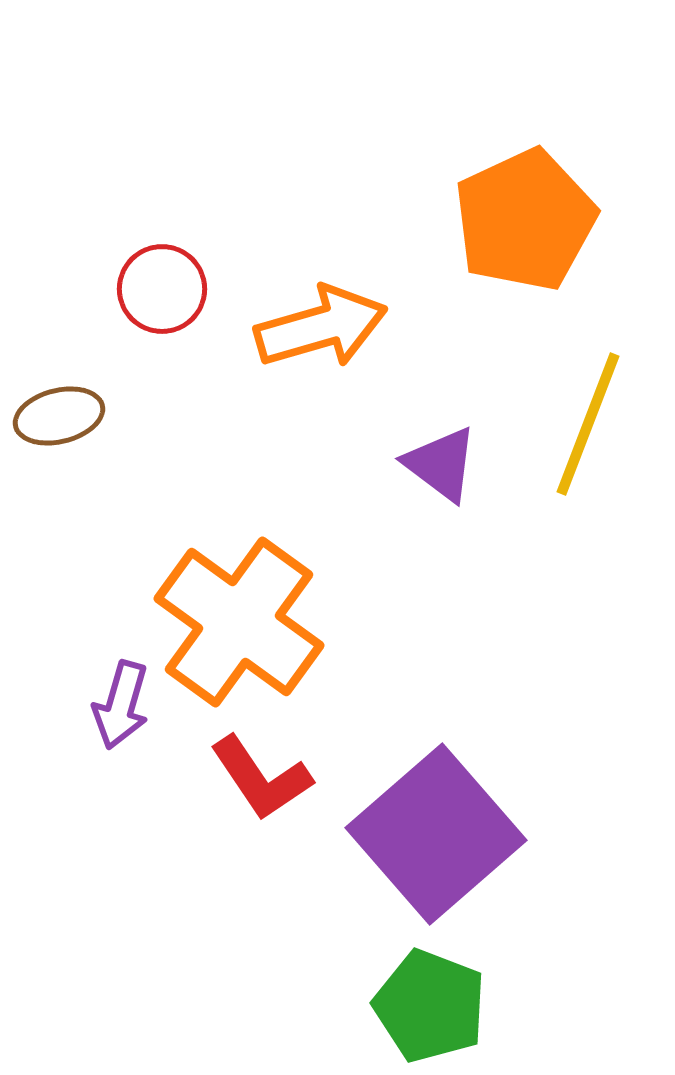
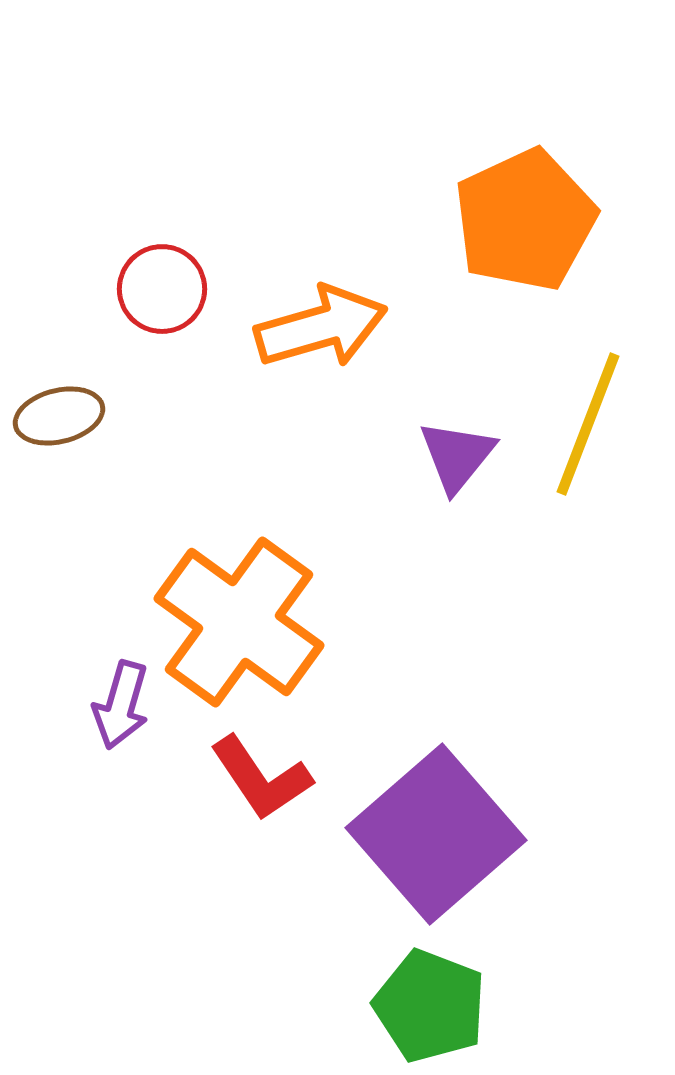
purple triangle: moved 16 px right, 8 px up; rotated 32 degrees clockwise
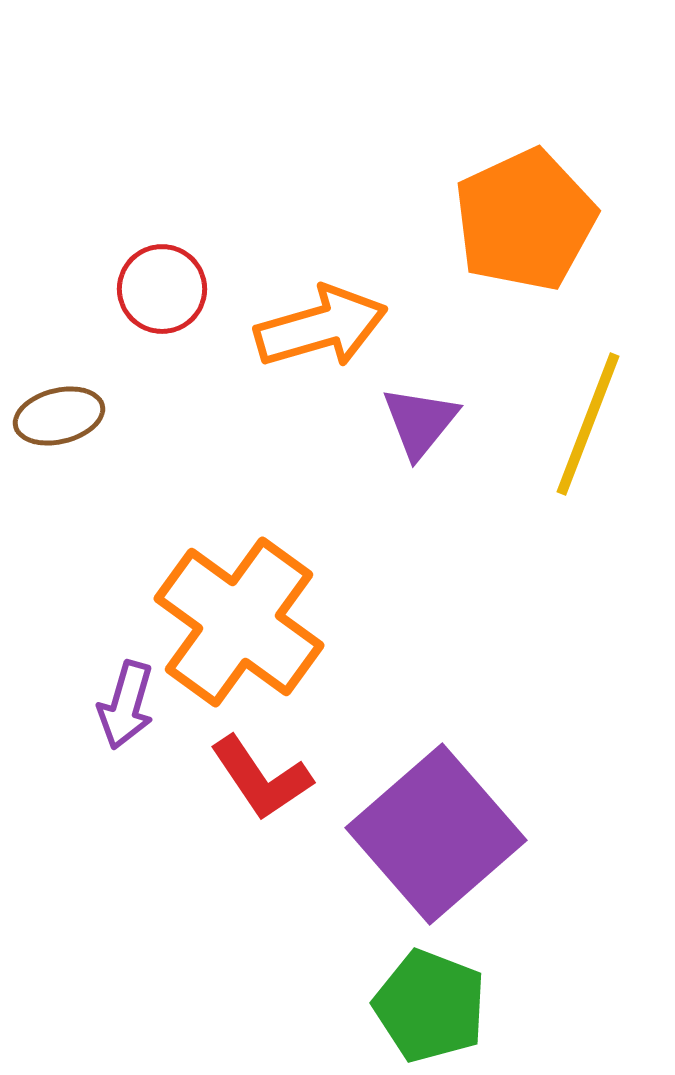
purple triangle: moved 37 px left, 34 px up
purple arrow: moved 5 px right
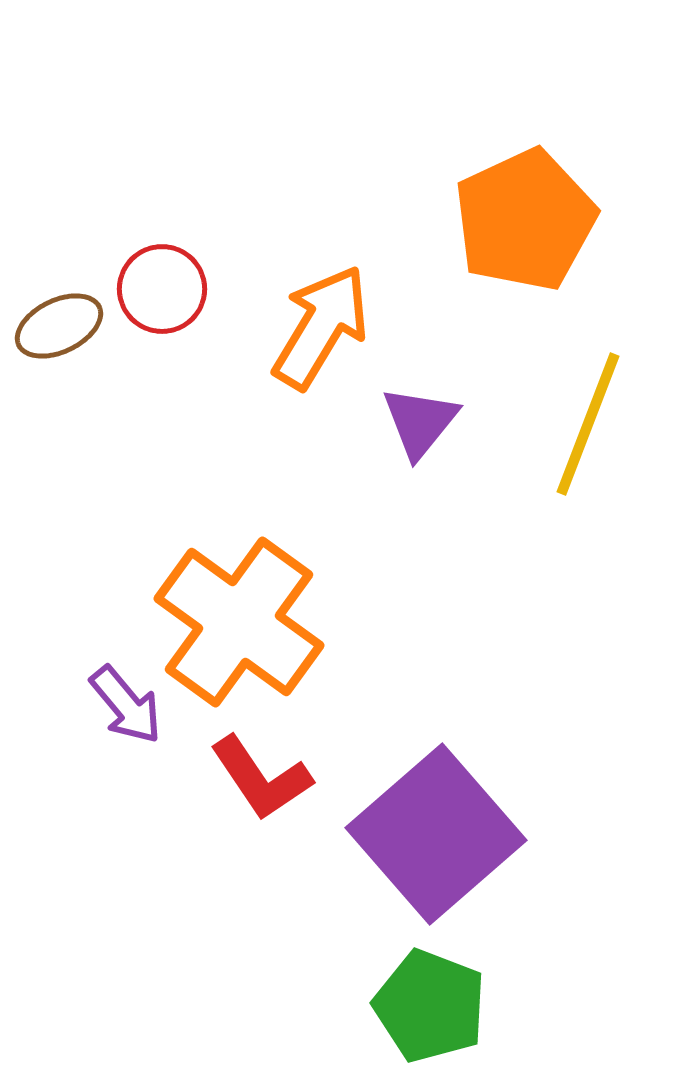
orange arrow: rotated 43 degrees counterclockwise
brown ellipse: moved 90 px up; rotated 12 degrees counterclockwise
purple arrow: rotated 56 degrees counterclockwise
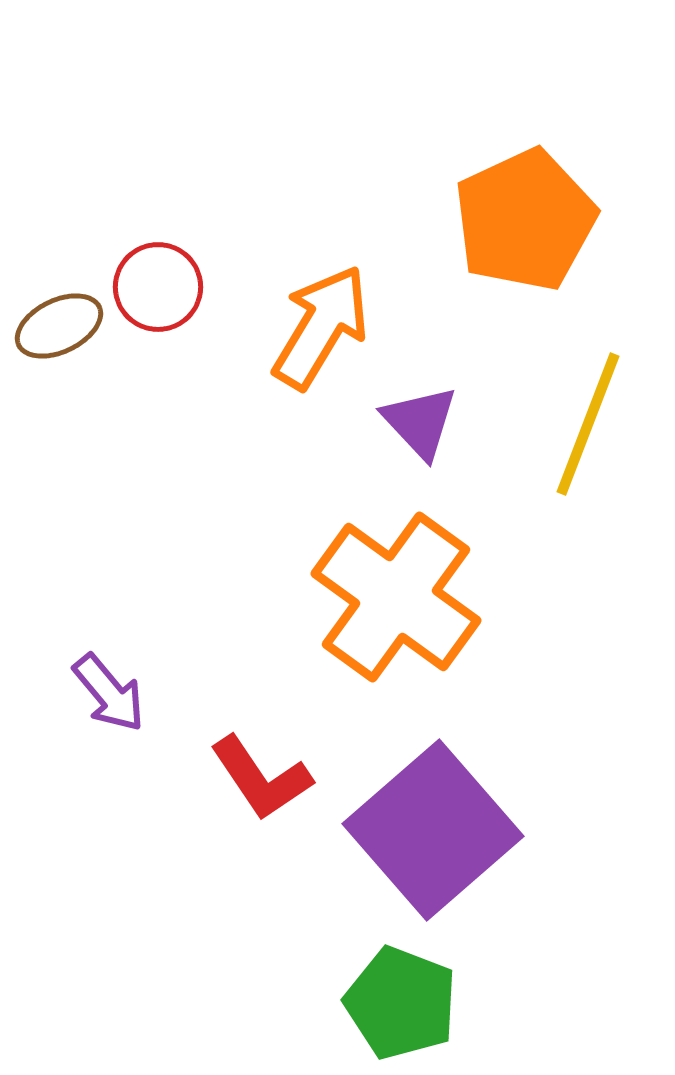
red circle: moved 4 px left, 2 px up
purple triangle: rotated 22 degrees counterclockwise
orange cross: moved 157 px right, 25 px up
purple arrow: moved 17 px left, 12 px up
purple square: moved 3 px left, 4 px up
green pentagon: moved 29 px left, 3 px up
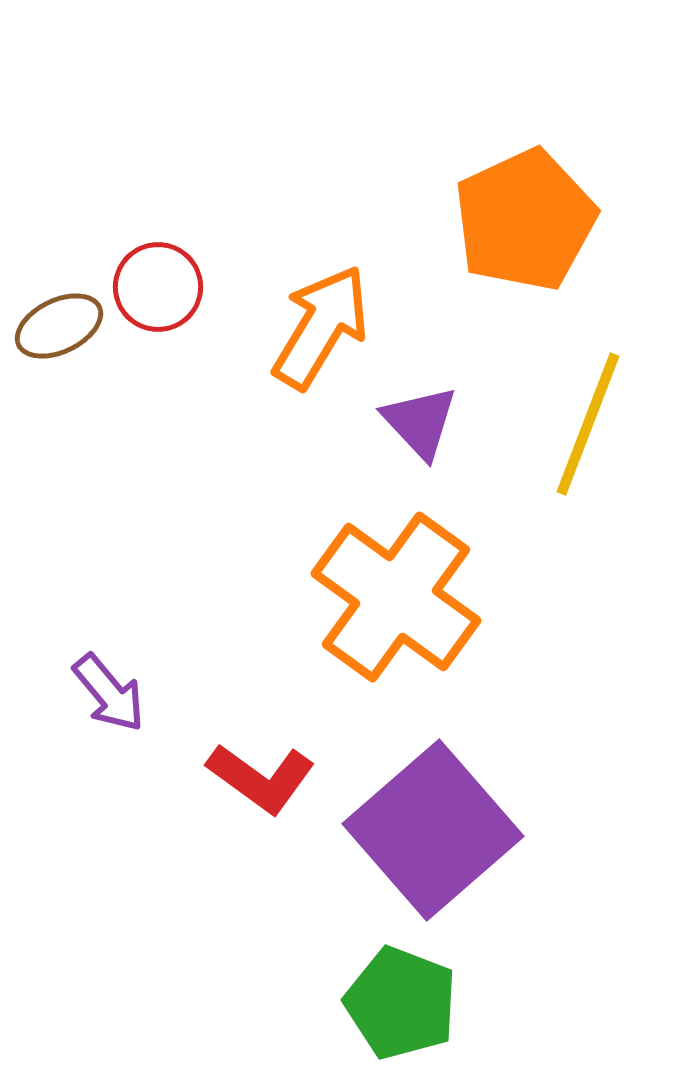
red L-shape: rotated 20 degrees counterclockwise
